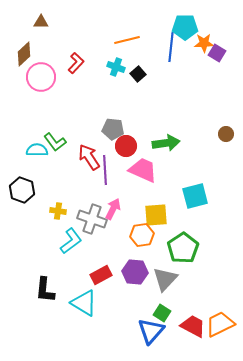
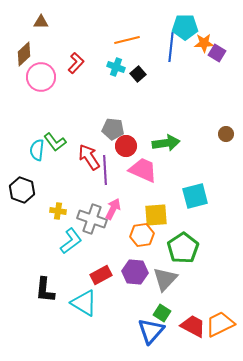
cyan semicircle: rotated 85 degrees counterclockwise
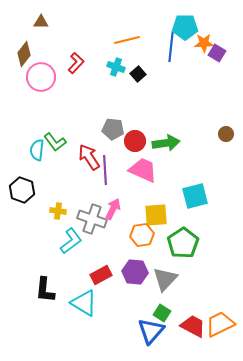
brown diamond: rotated 10 degrees counterclockwise
red circle: moved 9 px right, 5 px up
green pentagon: moved 5 px up
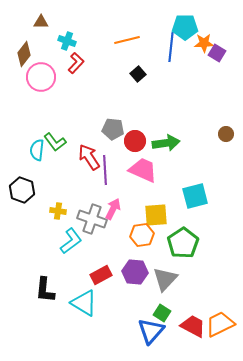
cyan cross: moved 49 px left, 26 px up
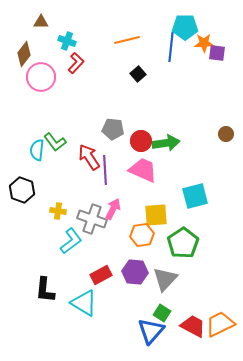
purple square: rotated 24 degrees counterclockwise
red circle: moved 6 px right
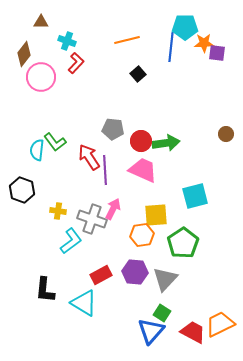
red trapezoid: moved 6 px down
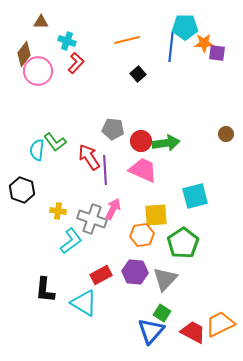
pink circle: moved 3 px left, 6 px up
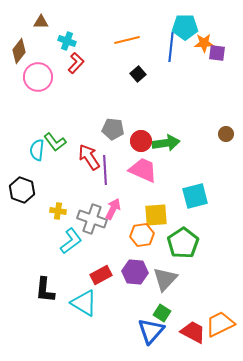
brown diamond: moved 5 px left, 3 px up
pink circle: moved 6 px down
